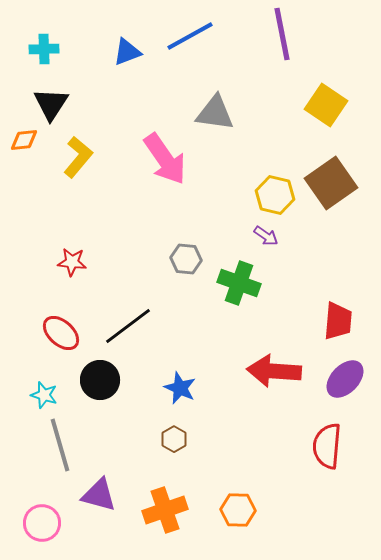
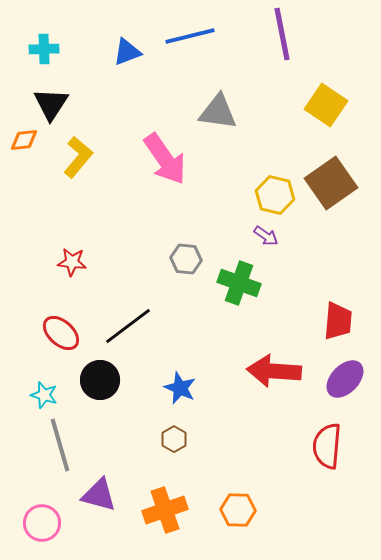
blue line: rotated 15 degrees clockwise
gray triangle: moved 3 px right, 1 px up
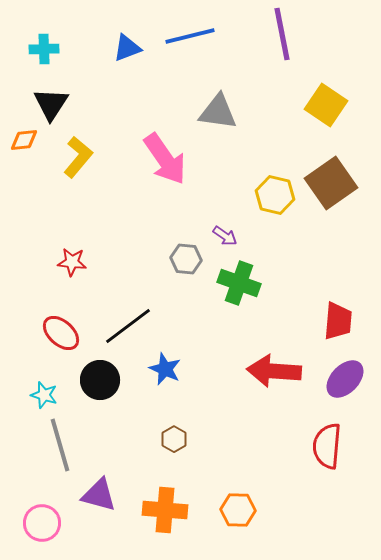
blue triangle: moved 4 px up
purple arrow: moved 41 px left
blue star: moved 15 px left, 19 px up
orange cross: rotated 24 degrees clockwise
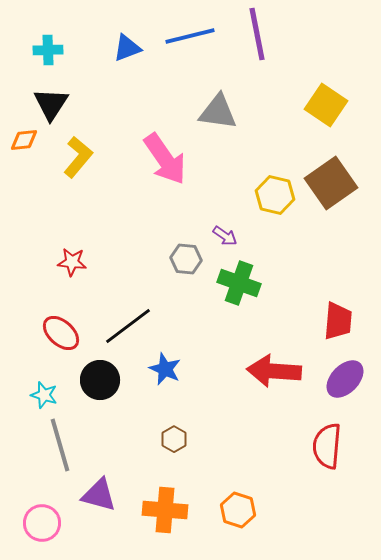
purple line: moved 25 px left
cyan cross: moved 4 px right, 1 px down
orange hexagon: rotated 16 degrees clockwise
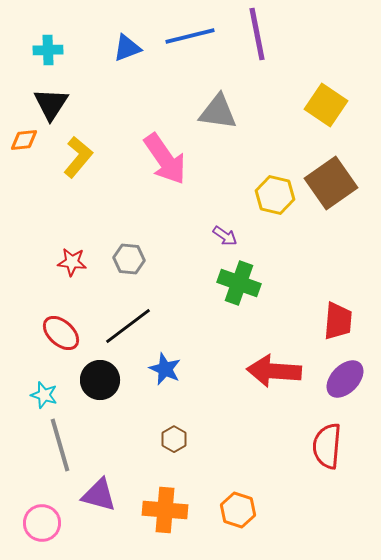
gray hexagon: moved 57 px left
